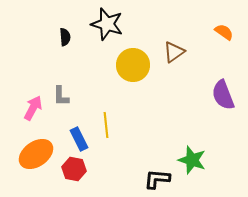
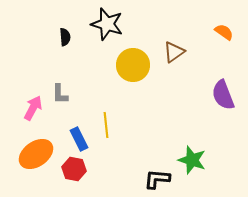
gray L-shape: moved 1 px left, 2 px up
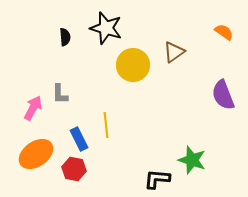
black star: moved 1 px left, 4 px down
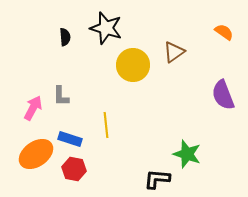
gray L-shape: moved 1 px right, 2 px down
blue rectangle: moved 9 px left; rotated 45 degrees counterclockwise
green star: moved 5 px left, 6 px up
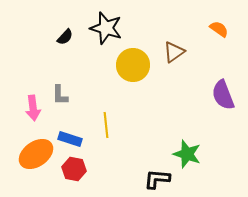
orange semicircle: moved 5 px left, 3 px up
black semicircle: rotated 48 degrees clockwise
gray L-shape: moved 1 px left, 1 px up
pink arrow: rotated 145 degrees clockwise
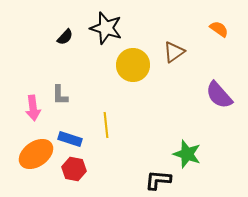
purple semicircle: moved 4 px left; rotated 20 degrees counterclockwise
black L-shape: moved 1 px right, 1 px down
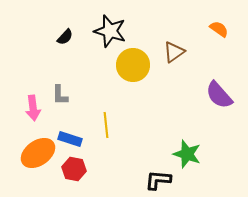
black star: moved 4 px right, 3 px down
orange ellipse: moved 2 px right, 1 px up
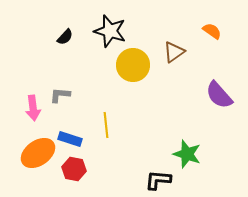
orange semicircle: moved 7 px left, 2 px down
gray L-shape: rotated 95 degrees clockwise
